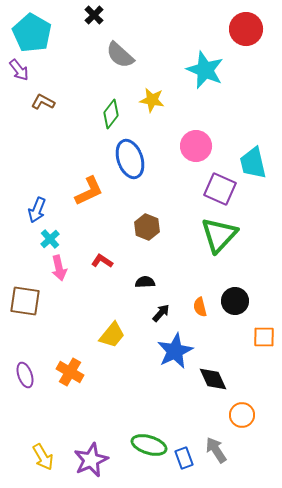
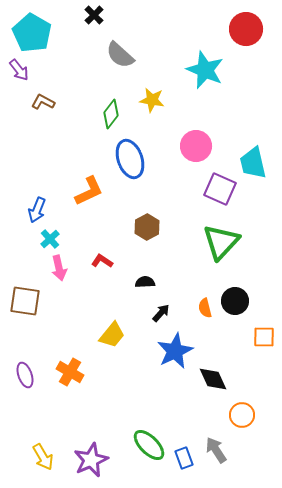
brown hexagon: rotated 10 degrees clockwise
green triangle: moved 2 px right, 7 px down
orange semicircle: moved 5 px right, 1 px down
green ellipse: rotated 28 degrees clockwise
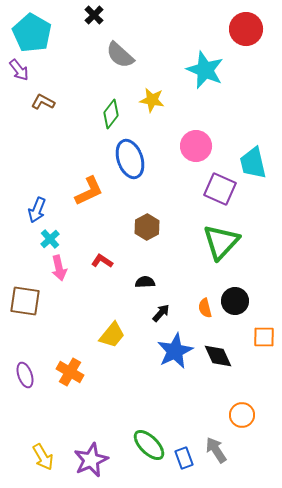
black diamond: moved 5 px right, 23 px up
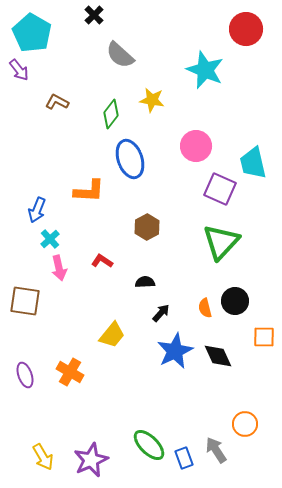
brown L-shape: moved 14 px right
orange L-shape: rotated 28 degrees clockwise
orange circle: moved 3 px right, 9 px down
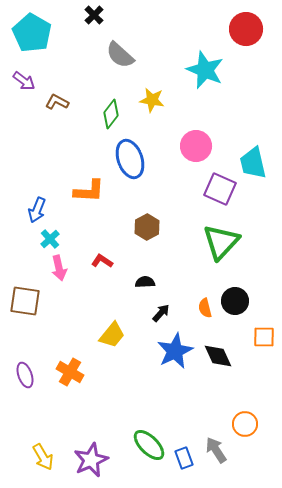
purple arrow: moved 5 px right, 11 px down; rotated 15 degrees counterclockwise
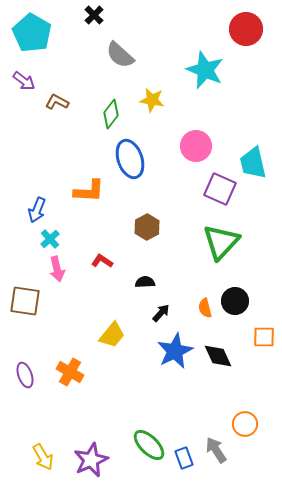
pink arrow: moved 2 px left, 1 px down
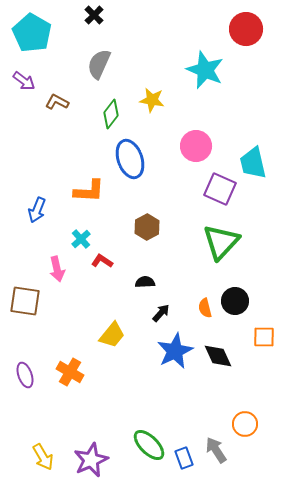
gray semicircle: moved 21 px left, 9 px down; rotated 72 degrees clockwise
cyan cross: moved 31 px right
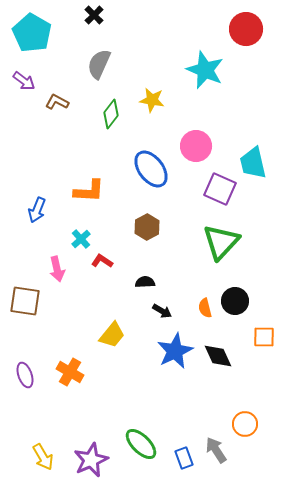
blue ellipse: moved 21 px right, 10 px down; rotated 18 degrees counterclockwise
black arrow: moved 1 px right, 2 px up; rotated 78 degrees clockwise
green ellipse: moved 8 px left, 1 px up
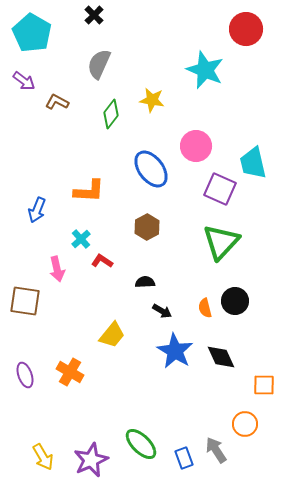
orange square: moved 48 px down
blue star: rotated 15 degrees counterclockwise
black diamond: moved 3 px right, 1 px down
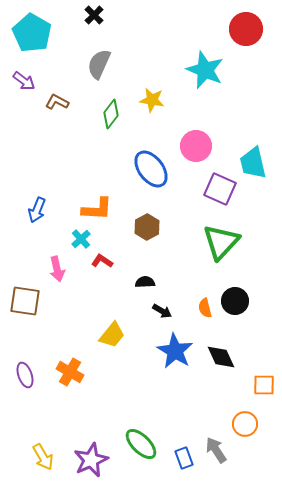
orange L-shape: moved 8 px right, 18 px down
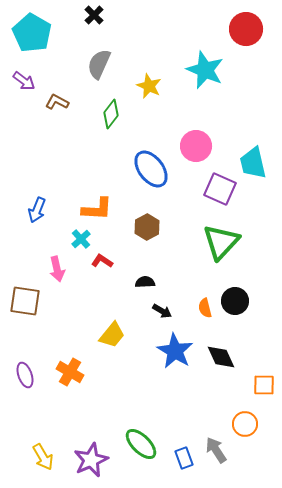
yellow star: moved 3 px left, 14 px up; rotated 15 degrees clockwise
